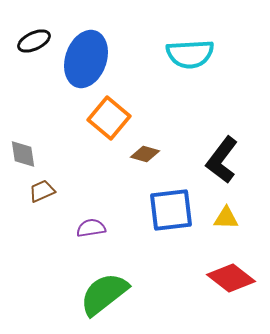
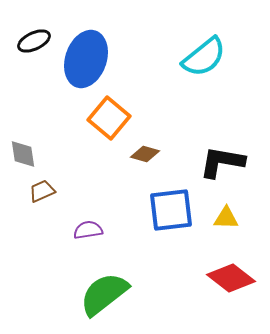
cyan semicircle: moved 14 px right, 3 px down; rotated 36 degrees counterclockwise
black L-shape: moved 2 px down; rotated 63 degrees clockwise
purple semicircle: moved 3 px left, 2 px down
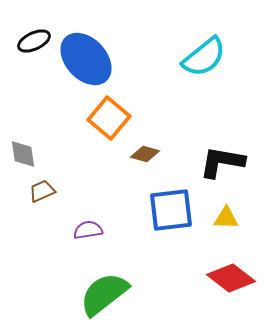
blue ellipse: rotated 62 degrees counterclockwise
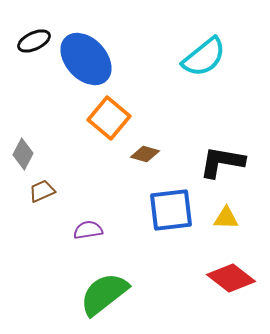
gray diamond: rotated 36 degrees clockwise
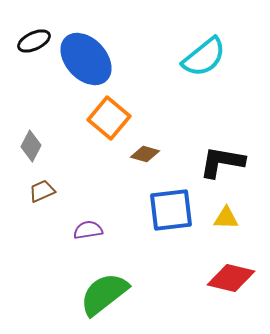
gray diamond: moved 8 px right, 8 px up
red diamond: rotated 24 degrees counterclockwise
